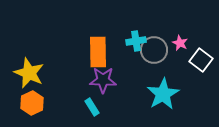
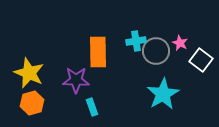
gray circle: moved 2 px right, 1 px down
purple star: moved 27 px left
orange hexagon: rotated 10 degrees clockwise
cyan rectangle: rotated 12 degrees clockwise
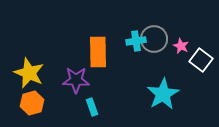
pink star: moved 1 px right, 3 px down
gray circle: moved 2 px left, 12 px up
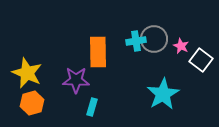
yellow star: moved 2 px left
cyan rectangle: rotated 36 degrees clockwise
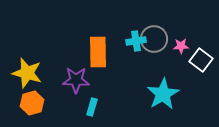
pink star: rotated 28 degrees counterclockwise
yellow star: rotated 8 degrees counterclockwise
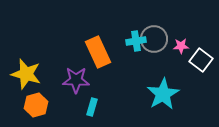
orange rectangle: rotated 24 degrees counterclockwise
yellow star: moved 1 px left, 1 px down
orange hexagon: moved 4 px right, 2 px down
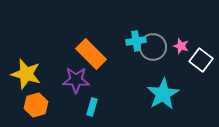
gray circle: moved 1 px left, 8 px down
pink star: rotated 21 degrees clockwise
orange rectangle: moved 7 px left, 2 px down; rotated 20 degrees counterclockwise
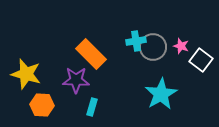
cyan star: moved 2 px left
orange hexagon: moved 6 px right; rotated 20 degrees clockwise
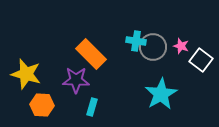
cyan cross: rotated 18 degrees clockwise
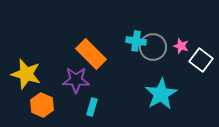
orange hexagon: rotated 20 degrees clockwise
